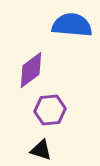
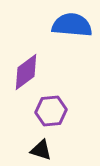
purple diamond: moved 5 px left, 2 px down
purple hexagon: moved 1 px right, 1 px down
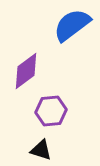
blue semicircle: rotated 42 degrees counterclockwise
purple diamond: moved 1 px up
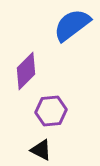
purple diamond: rotated 9 degrees counterclockwise
black triangle: rotated 10 degrees clockwise
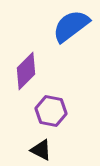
blue semicircle: moved 1 px left, 1 px down
purple hexagon: rotated 16 degrees clockwise
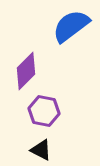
purple hexagon: moved 7 px left
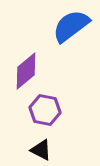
purple diamond: rotated 6 degrees clockwise
purple hexagon: moved 1 px right, 1 px up
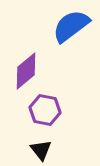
black triangle: rotated 25 degrees clockwise
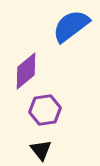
purple hexagon: rotated 20 degrees counterclockwise
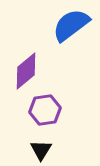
blue semicircle: moved 1 px up
black triangle: rotated 10 degrees clockwise
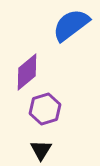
purple diamond: moved 1 px right, 1 px down
purple hexagon: moved 1 px up; rotated 8 degrees counterclockwise
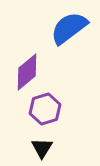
blue semicircle: moved 2 px left, 3 px down
black triangle: moved 1 px right, 2 px up
